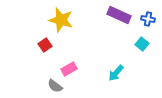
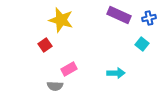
blue cross: moved 1 px right, 1 px up; rotated 24 degrees counterclockwise
cyan arrow: rotated 132 degrees counterclockwise
gray semicircle: rotated 35 degrees counterclockwise
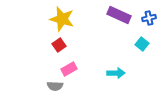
yellow star: moved 1 px right, 1 px up
red square: moved 14 px right
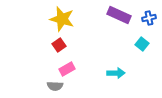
pink rectangle: moved 2 px left
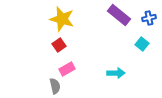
purple rectangle: rotated 15 degrees clockwise
gray semicircle: rotated 105 degrees counterclockwise
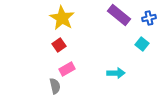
yellow star: moved 1 px up; rotated 15 degrees clockwise
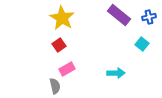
blue cross: moved 1 px up
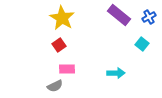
blue cross: rotated 16 degrees counterclockwise
pink rectangle: rotated 28 degrees clockwise
gray semicircle: rotated 77 degrees clockwise
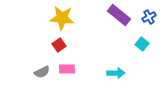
yellow star: rotated 25 degrees counterclockwise
gray semicircle: moved 13 px left, 14 px up
